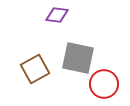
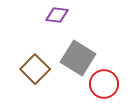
gray square: rotated 20 degrees clockwise
brown square: rotated 16 degrees counterclockwise
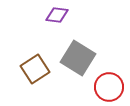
brown square: rotated 12 degrees clockwise
red circle: moved 5 px right, 3 px down
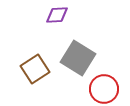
purple diamond: rotated 10 degrees counterclockwise
red circle: moved 5 px left, 2 px down
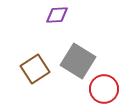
gray square: moved 3 px down
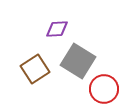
purple diamond: moved 14 px down
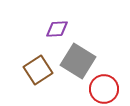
brown square: moved 3 px right, 1 px down
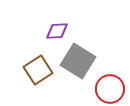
purple diamond: moved 2 px down
red circle: moved 6 px right
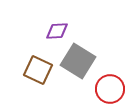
brown square: rotated 32 degrees counterclockwise
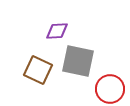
gray square: rotated 20 degrees counterclockwise
